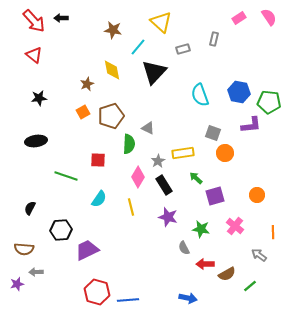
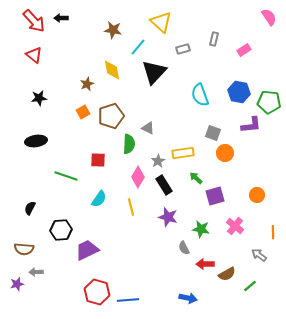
pink rectangle at (239, 18): moved 5 px right, 32 px down
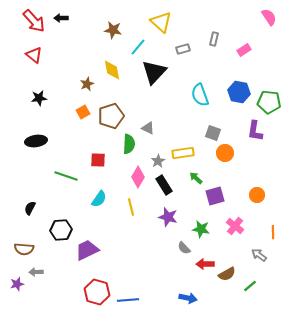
purple L-shape at (251, 125): moved 4 px right, 6 px down; rotated 105 degrees clockwise
gray semicircle at (184, 248): rotated 16 degrees counterclockwise
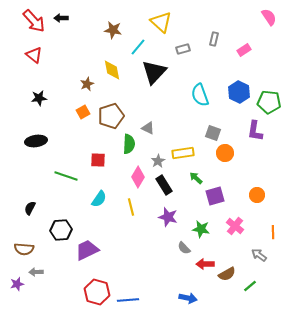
blue hexagon at (239, 92): rotated 15 degrees clockwise
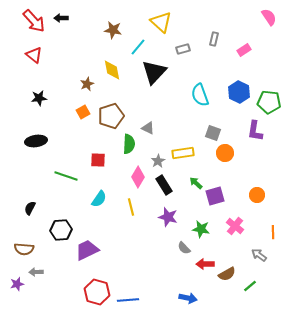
green arrow at (196, 178): moved 5 px down
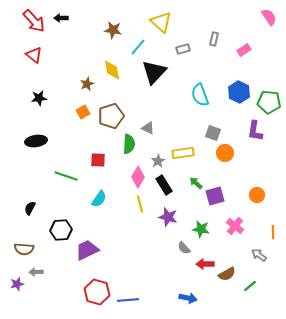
yellow line at (131, 207): moved 9 px right, 3 px up
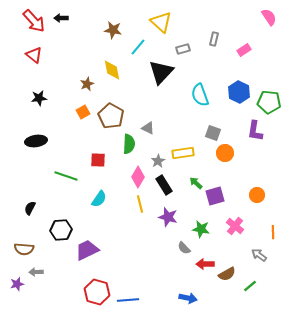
black triangle at (154, 72): moved 7 px right
brown pentagon at (111, 116): rotated 25 degrees counterclockwise
